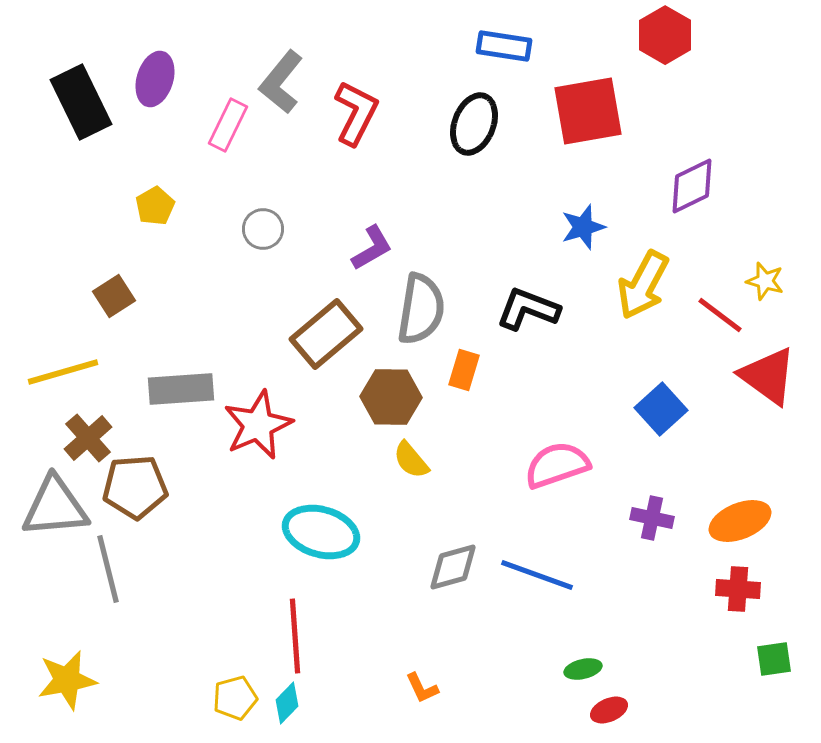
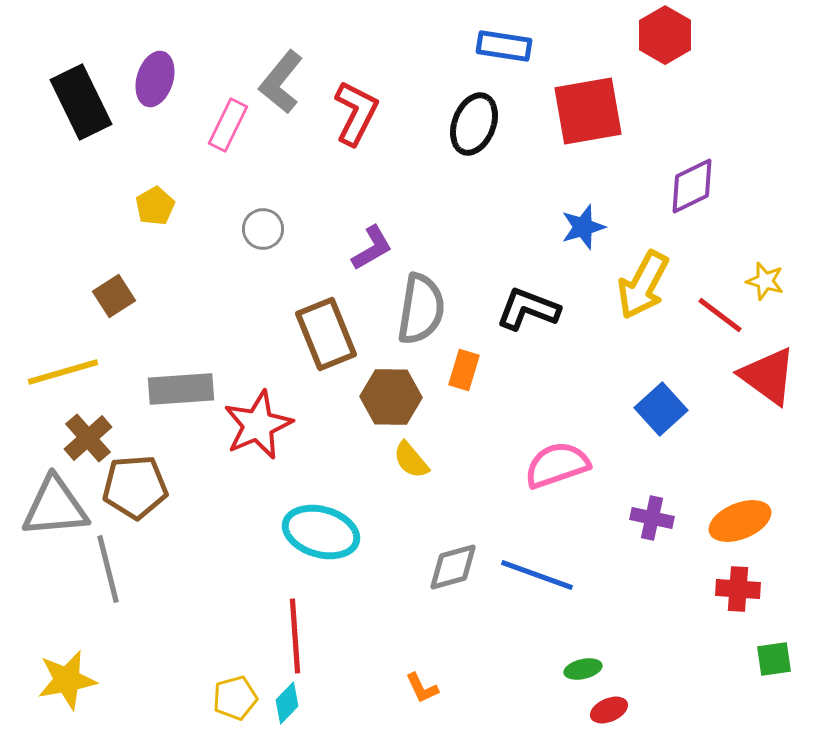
brown rectangle at (326, 334): rotated 72 degrees counterclockwise
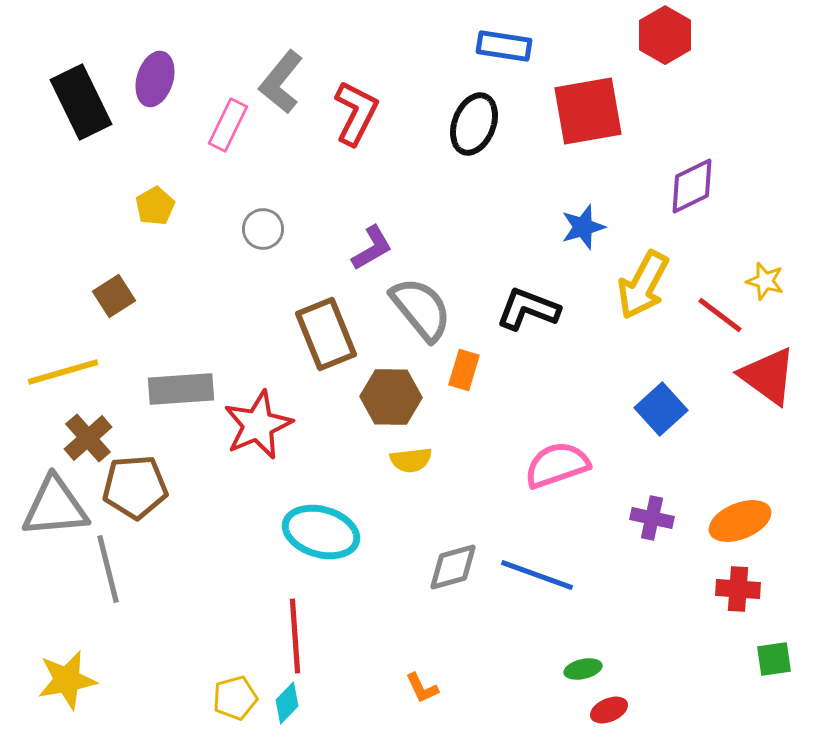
gray semicircle at (421, 309): rotated 48 degrees counterclockwise
yellow semicircle at (411, 460): rotated 57 degrees counterclockwise
